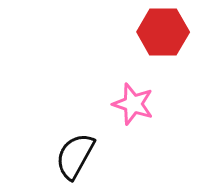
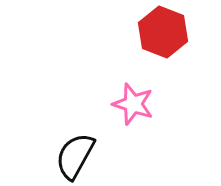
red hexagon: rotated 21 degrees clockwise
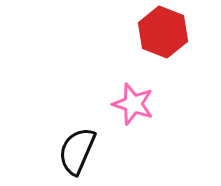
black semicircle: moved 2 px right, 5 px up; rotated 6 degrees counterclockwise
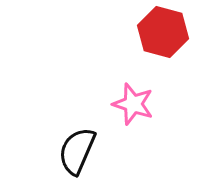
red hexagon: rotated 6 degrees counterclockwise
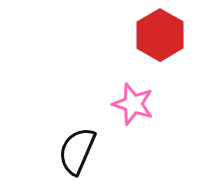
red hexagon: moved 3 px left, 3 px down; rotated 15 degrees clockwise
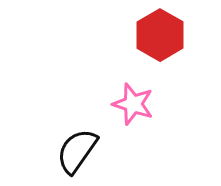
black semicircle: rotated 12 degrees clockwise
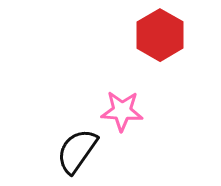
pink star: moved 11 px left, 7 px down; rotated 15 degrees counterclockwise
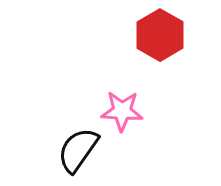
black semicircle: moved 1 px right, 1 px up
